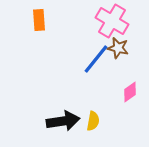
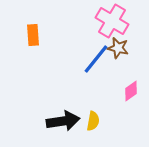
orange rectangle: moved 6 px left, 15 px down
pink diamond: moved 1 px right, 1 px up
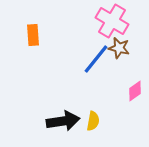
brown star: moved 1 px right
pink diamond: moved 4 px right
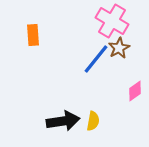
brown star: rotated 30 degrees clockwise
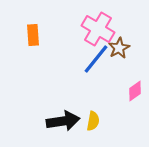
pink cross: moved 14 px left, 8 px down
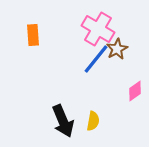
brown star: moved 2 px left, 1 px down
black arrow: rotated 76 degrees clockwise
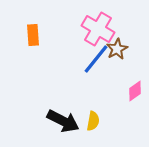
black arrow: rotated 40 degrees counterclockwise
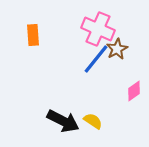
pink cross: rotated 8 degrees counterclockwise
pink diamond: moved 1 px left
yellow semicircle: rotated 66 degrees counterclockwise
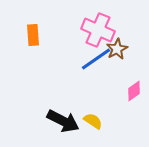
pink cross: moved 1 px down
blue line: rotated 16 degrees clockwise
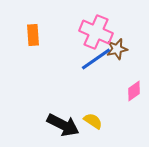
pink cross: moved 2 px left, 2 px down
brown star: rotated 15 degrees clockwise
black arrow: moved 4 px down
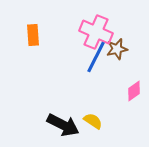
blue line: moved 2 px up; rotated 28 degrees counterclockwise
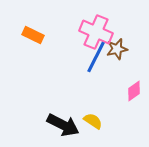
orange rectangle: rotated 60 degrees counterclockwise
